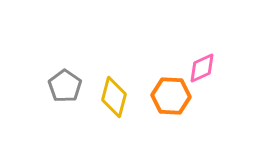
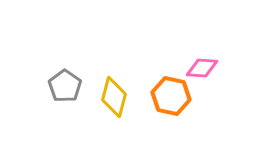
pink diamond: rotated 28 degrees clockwise
orange hexagon: rotated 9 degrees clockwise
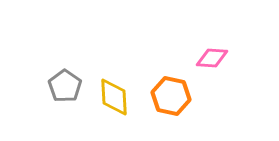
pink diamond: moved 10 px right, 10 px up
yellow diamond: rotated 18 degrees counterclockwise
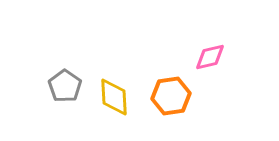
pink diamond: moved 2 px left, 1 px up; rotated 16 degrees counterclockwise
orange hexagon: rotated 21 degrees counterclockwise
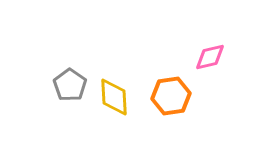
gray pentagon: moved 5 px right, 1 px up
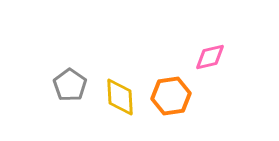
yellow diamond: moved 6 px right
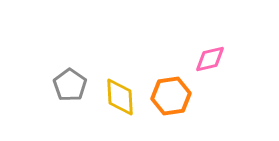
pink diamond: moved 2 px down
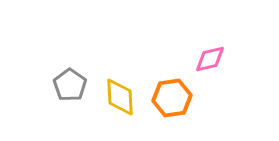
orange hexagon: moved 1 px right, 2 px down
